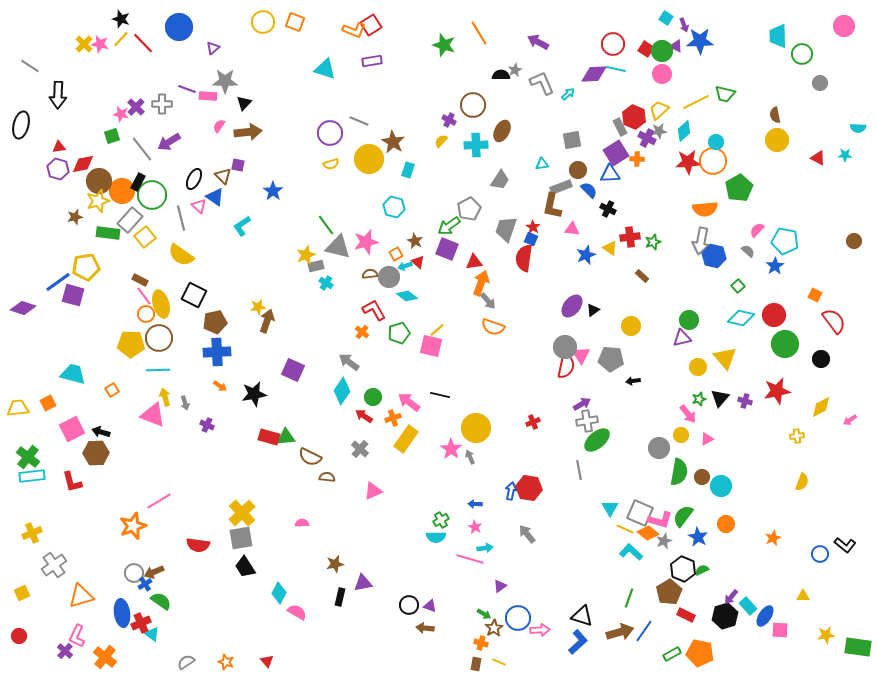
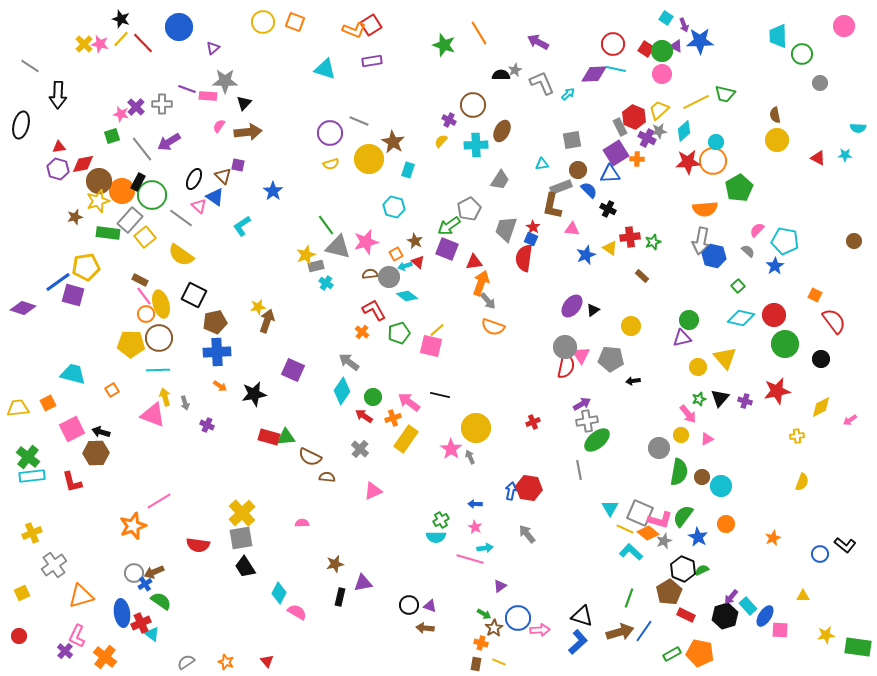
gray line at (181, 218): rotated 40 degrees counterclockwise
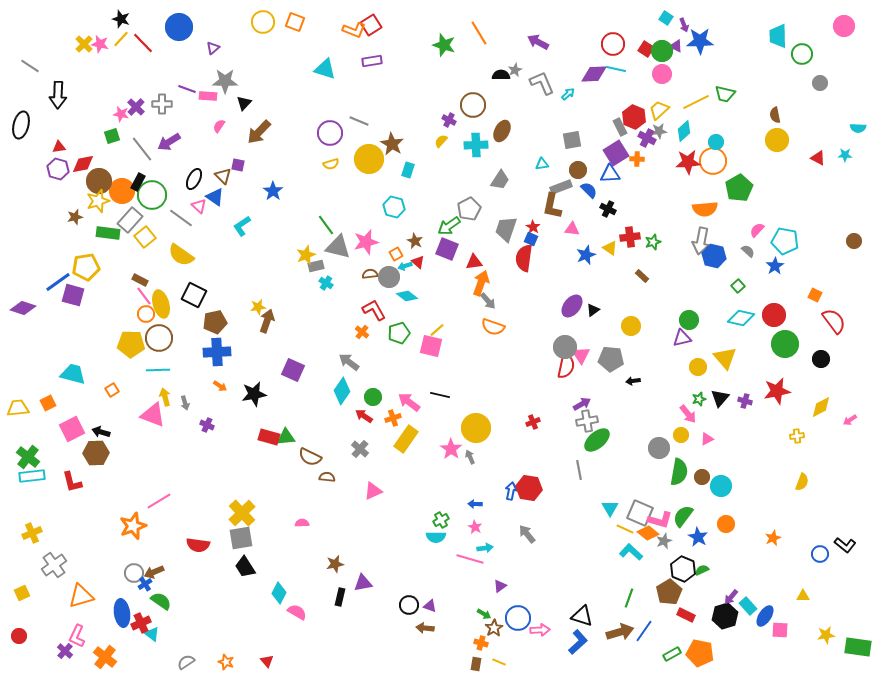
brown arrow at (248, 132): moved 11 px right; rotated 140 degrees clockwise
brown star at (393, 142): moved 1 px left, 2 px down
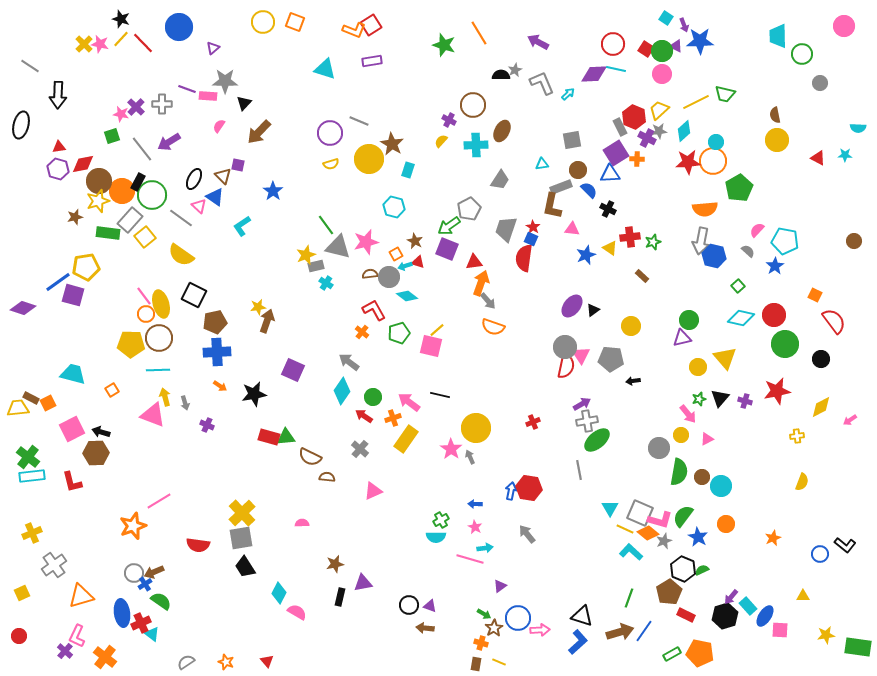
red triangle at (418, 262): rotated 24 degrees counterclockwise
brown rectangle at (140, 280): moved 109 px left, 118 px down
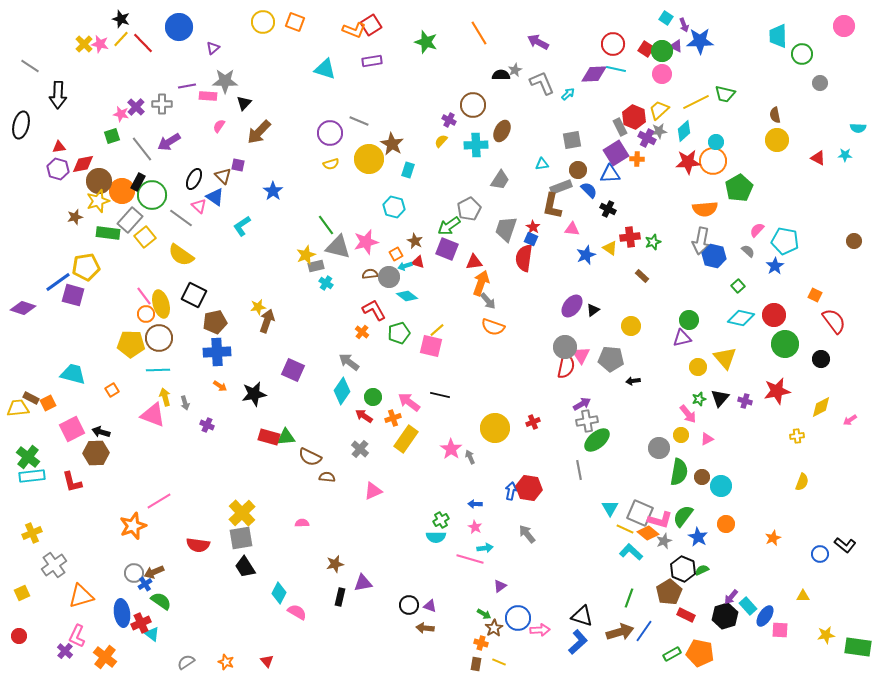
green star at (444, 45): moved 18 px left, 3 px up
purple line at (187, 89): moved 3 px up; rotated 30 degrees counterclockwise
yellow circle at (476, 428): moved 19 px right
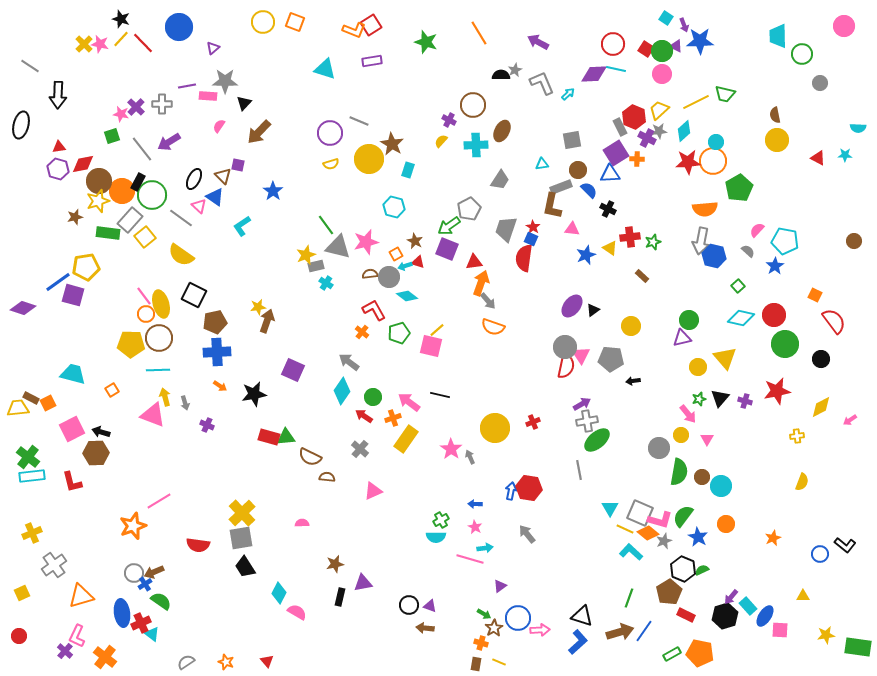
pink triangle at (707, 439): rotated 32 degrees counterclockwise
